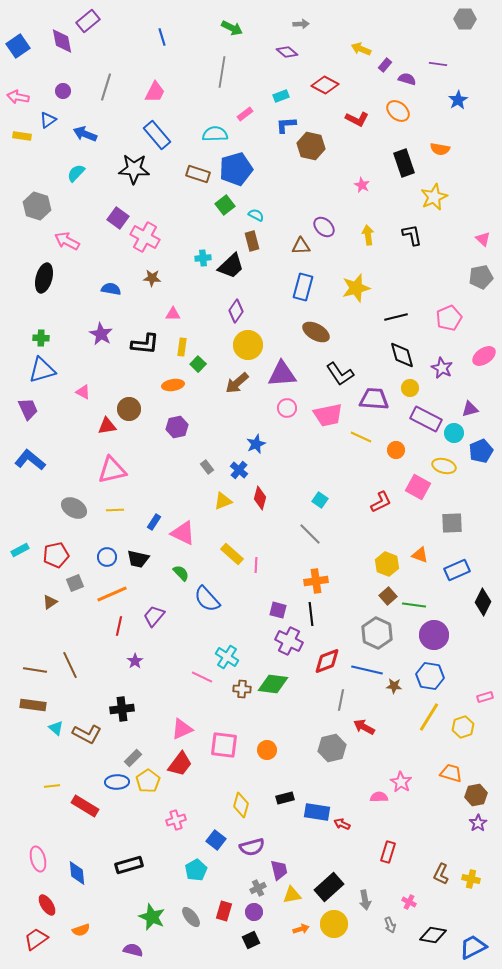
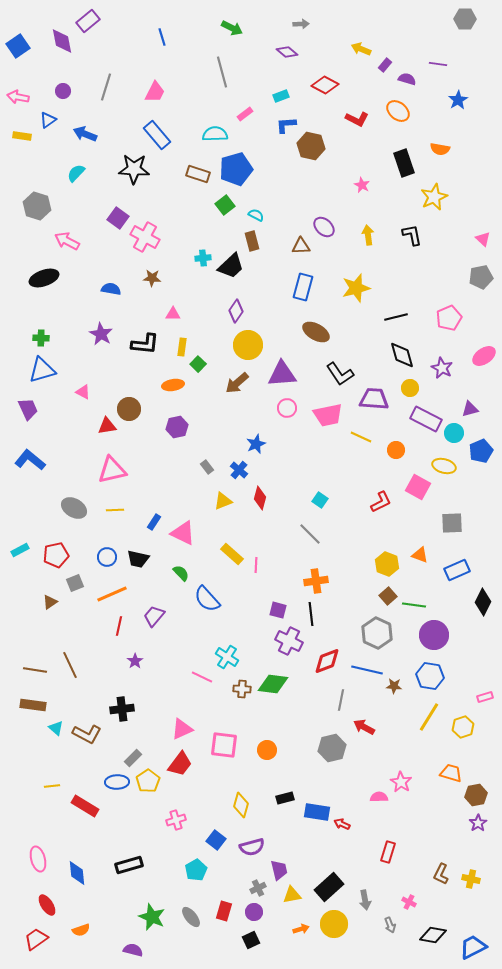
gray line at (222, 72): rotated 24 degrees counterclockwise
black ellipse at (44, 278): rotated 56 degrees clockwise
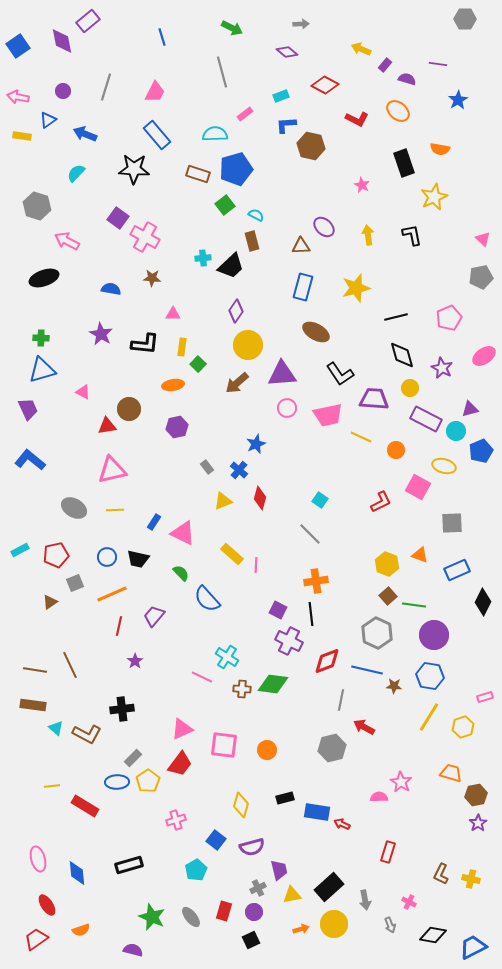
cyan circle at (454, 433): moved 2 px right, 2 px up
purple square at (278, 610): rotated 12 degrees clockwise
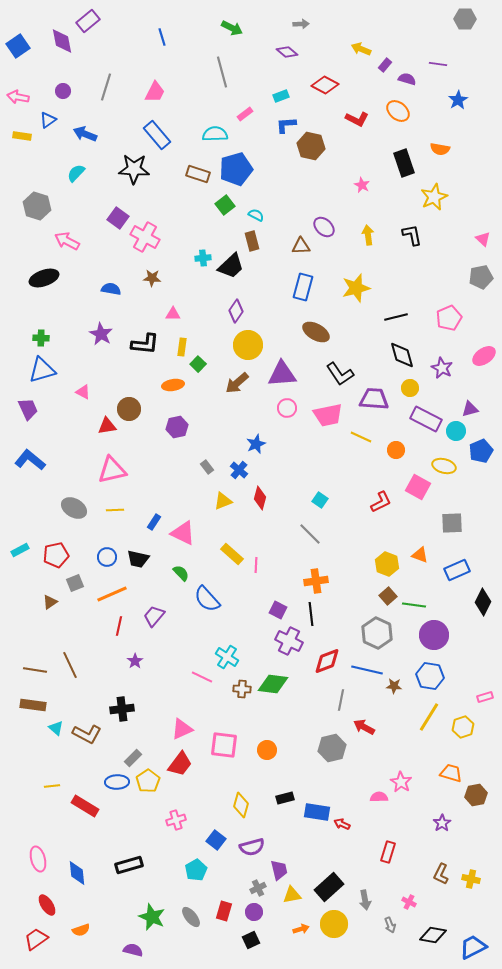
purple star at (478, 823): moved 36 px left
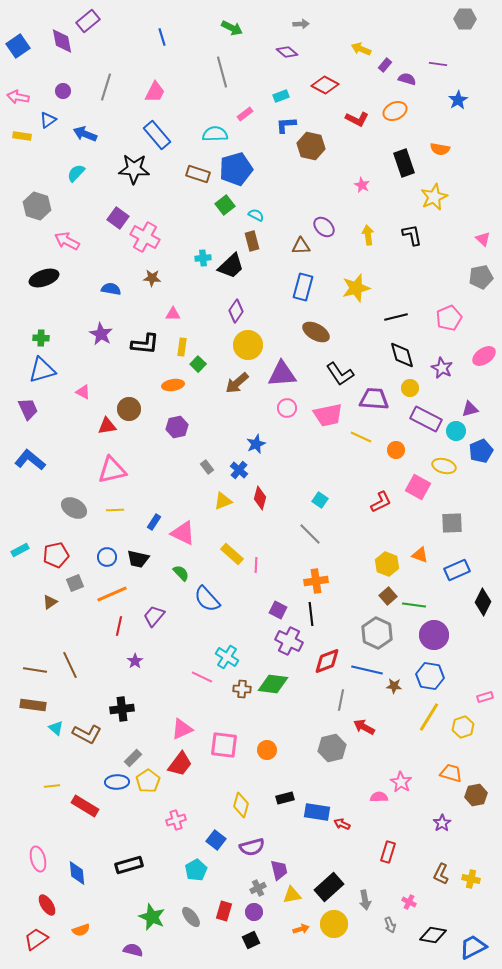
orange ellipse at (398, 111): moved 3 px left; rotated 65 degrees counterclockwise
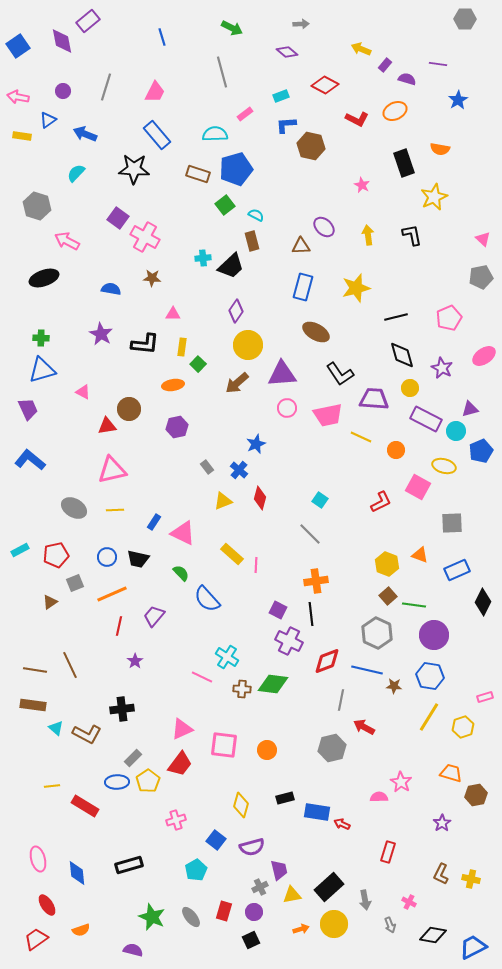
gray cross at (258, 888): moved 2 px right, 1 px up
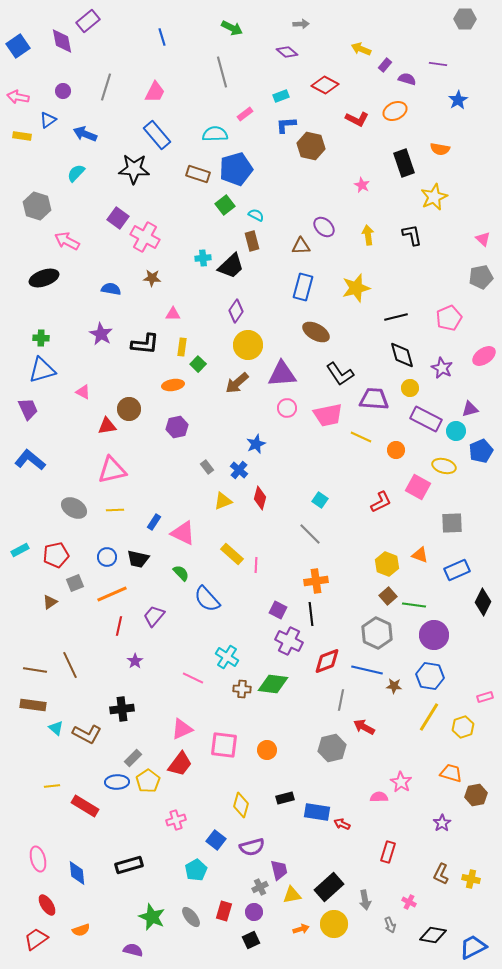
pink line at (202, 677): moved 9 px left, 1 px down
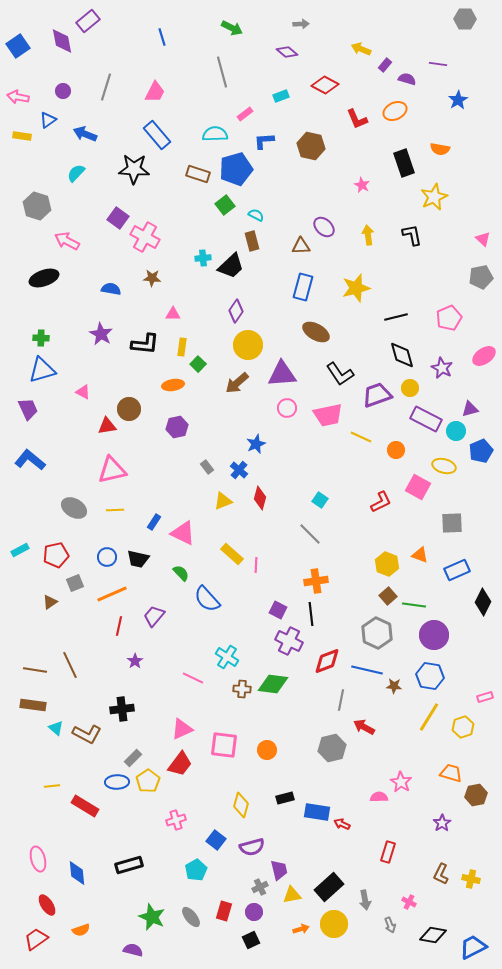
red L-shape at (357, 119): rotated 40 degrees clockwise
blue L-shape at (286, 125): moved 22 px left, 16 px down
purple trapezoid at (374, 399): moved 3 px right, 4 px up; rotated 24 degrees counterclockwise
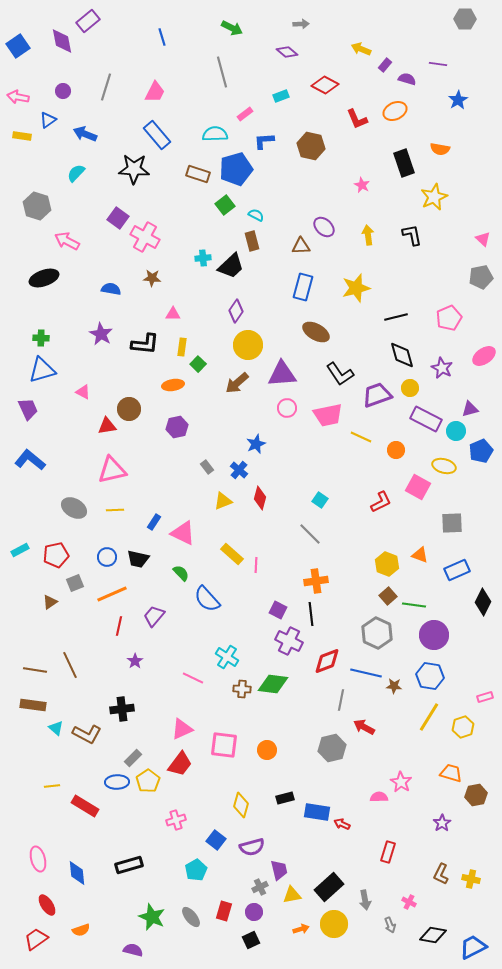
blue line at (367, 670): moved 1 px left, 3 px down
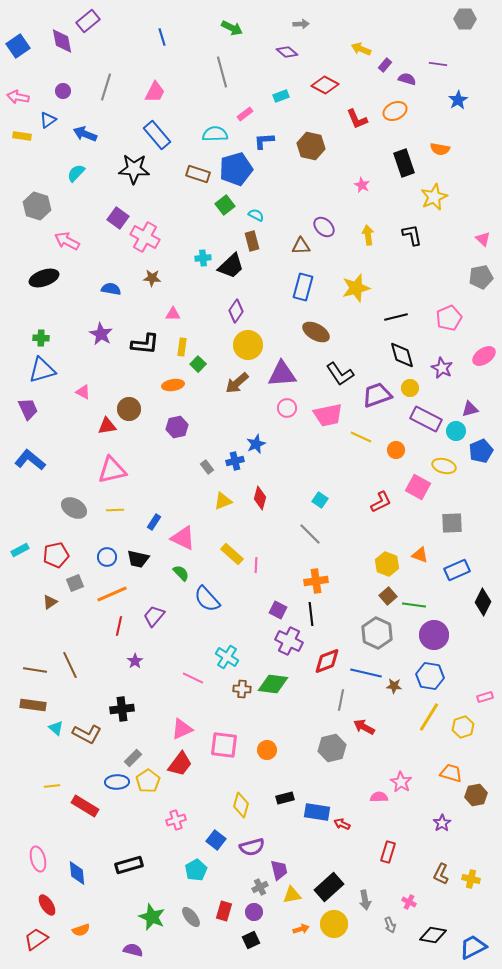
blue cross at (239, 470): moved 4 px left, 9 px up; rotated 36 degrees clockwise
pink triangle at (183, 533): moved 5 px down
